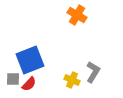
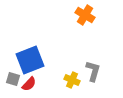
orange cross: moved 8 px right
gray L-shape: moved 1 px up; rotated 15 degrees counterclockwise
gray square: rotated 16 degrees clockwise
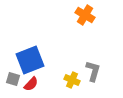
red semicircle: moved 2 px right
